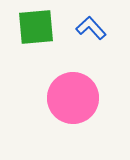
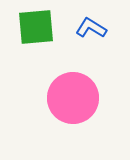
blue L-shape: rotated 16 degrees counterclockwise
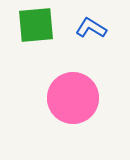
green square: moved 2 px up
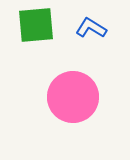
pink circle: moved 1 px up
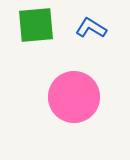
pink circle: moved 1 px right
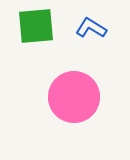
green square: moved 1 px down
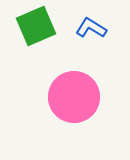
green square: rotated 18 degrees counterclockwise
